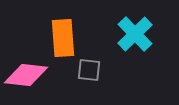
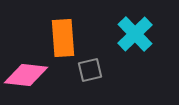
gray square: moved 1 px right; rotated 20 degrees counterclockwise
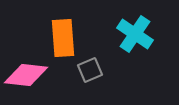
cyan cross: rotated 12 degrees counterclockwise
gray square: rotated 10 degrees counterclockwise
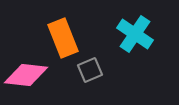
orange rectangle: rotated 18 degrees counterclockwise
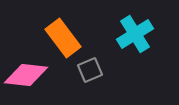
cyan cross: rotated 24 degrees clockwise
orange rectangle: rotated 15 degrees counterclockwise
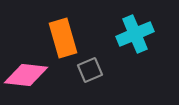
cyan cross: rotated 9 degrees clockwise
orange rectangle: rotated 21 degrees clockwise
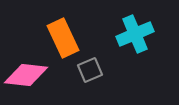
orange rectangle: rotated 9 degrees counterclockwise
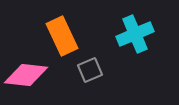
orange rectangle: moved 1 px left, 2 px up
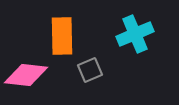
orange rectangle: rotated 24 degrees clockwise
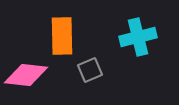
cyan cross: moved 3 px right, 3 px down; rotated 9 degrees clockwise
